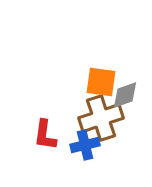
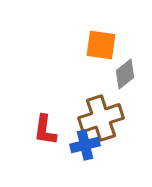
orange square: moved 37 px up
gray diamond: moved 21 px up; rotated 20 degrees counterclockwise
red L-shape: moved 5 px up
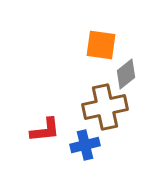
gray diamond: moved 1 px right
brown cross: moved 4 px right, 11 px up; rotated 6 degrees clockwise
red L-shape: rotated 104 degrees counterclockwise
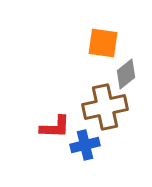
orange square: moved 2 px right, 2 px up
red L-shape: moved 10 px right, 3 px up; rotated 8 degrees clockwise
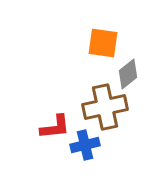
gray diamond: moved 2 px right
red L-shape: rotated 8 degrees counterclockwise
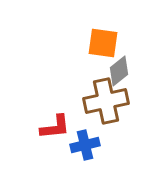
gray diamond: moved 9 px left, 3 px up
brown cross: moved 1 px right, 6 px up
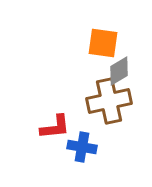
gray diamond: rotated 8 degrees clockwise
brown cross: moved 3 px right
blue cross: moved 3 px left, 2 px down; rotated 24 degrees clockwise
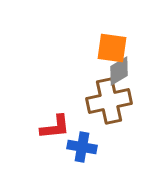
orange square: moved 9 px right, 5 px down
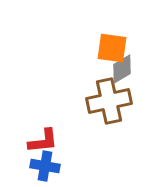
gray diamond: moved 3 px right, 2 px up
red L-shape: moved 12 px left, 14 px down
blue cross: moved 37 px left, 19 px down
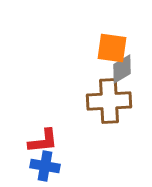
brown cross: rotated 9 degrees clockwise
